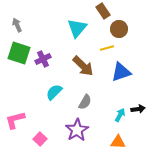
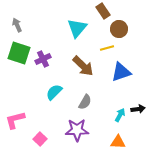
purple star: rotated 30 degrees clockwise
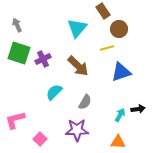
brown arrow: moved 5 px left
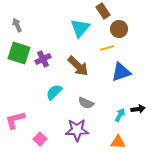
cyan triangle: moved 3 px right
gray semicircle: moved 1 px right, 1 px down; rotated 84 degrees clockwise
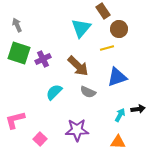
cyan triangle: moved 1 px right
blue triangle: moved 4 px left, 5 px down
gray semicircle: moved 2 px right, 11 px up
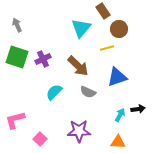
green square: moved 2 px left, 4 px down
purple star: moved 2 px right, 1 px down
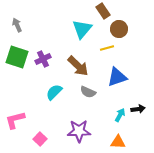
cyan triangle: moved 1 px right, 1 px down
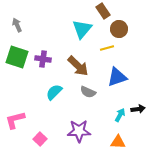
purple cross: rotated 35 degrees clockwise
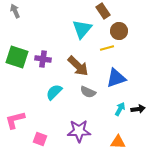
gray arrow: moved 2 px left, 14 px up
brown circle: moved 2 px down
blue triangle: moved 1 px left, 1 px down
cyan arrow: moved 6 px up
pink square: rotated 24 degrees counterclockwise
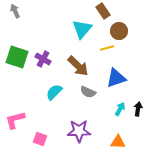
purple cross: rotated 21 degrees clockwise
black arrow: rotated 72 degrees counterclockwise
